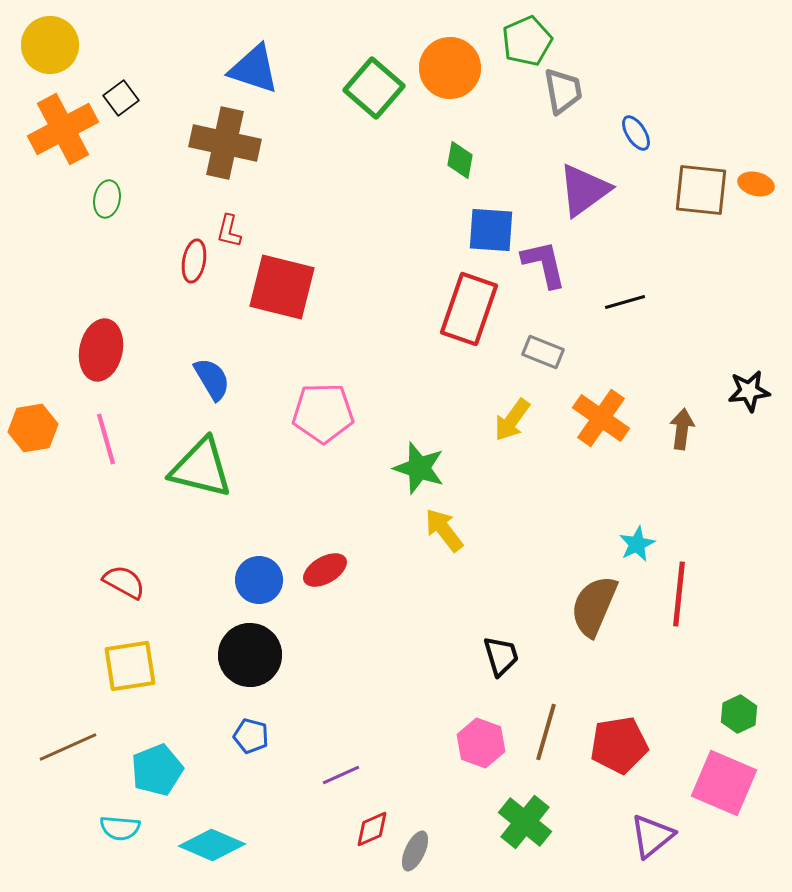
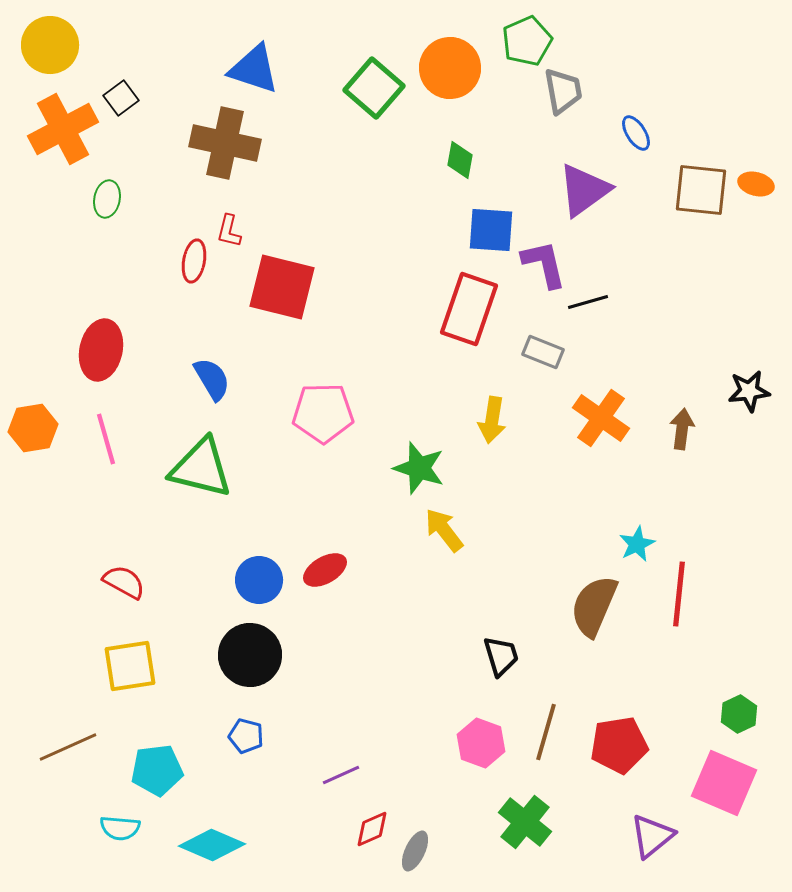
black line at (625, 302): moved 37 px left
yellow arrow at (512, 420): moved 20 px left; rotated 27 degrees counterclockwise
blue pentagon at (251, 736): moved 5 px left
cyan pentagon at (157, 770): rotated 15 degrees clockwise
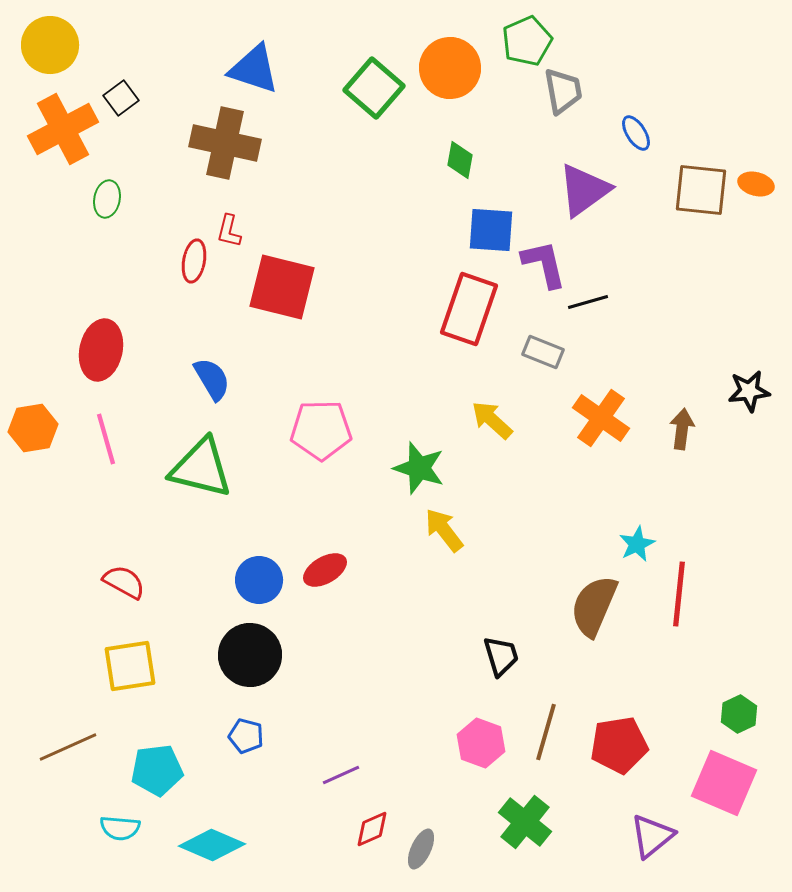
pink pentagon at (323, 413): moved 2 px left, 17 px down
yellow arrow at (492, 420): rotated 123 degrees clockwise
gray ellipse at (415, 851): moved 6 px right, 2 px up
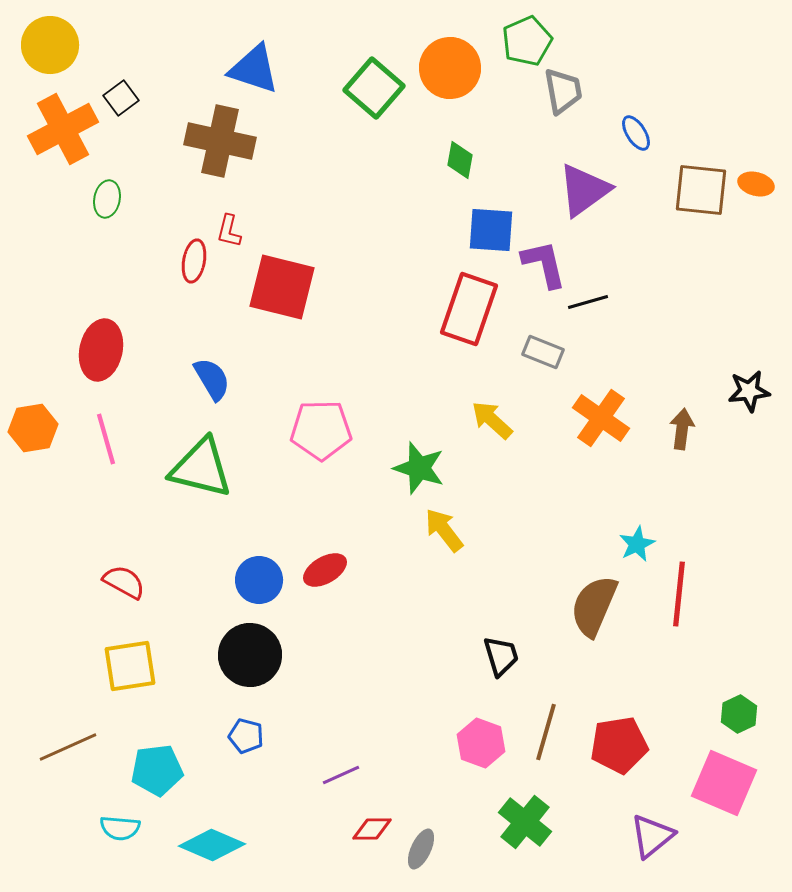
brown cross at (225, 143): moved 5 px left, 2 px up
red diamond at (372, 829): rotated 24 degrees clockwise
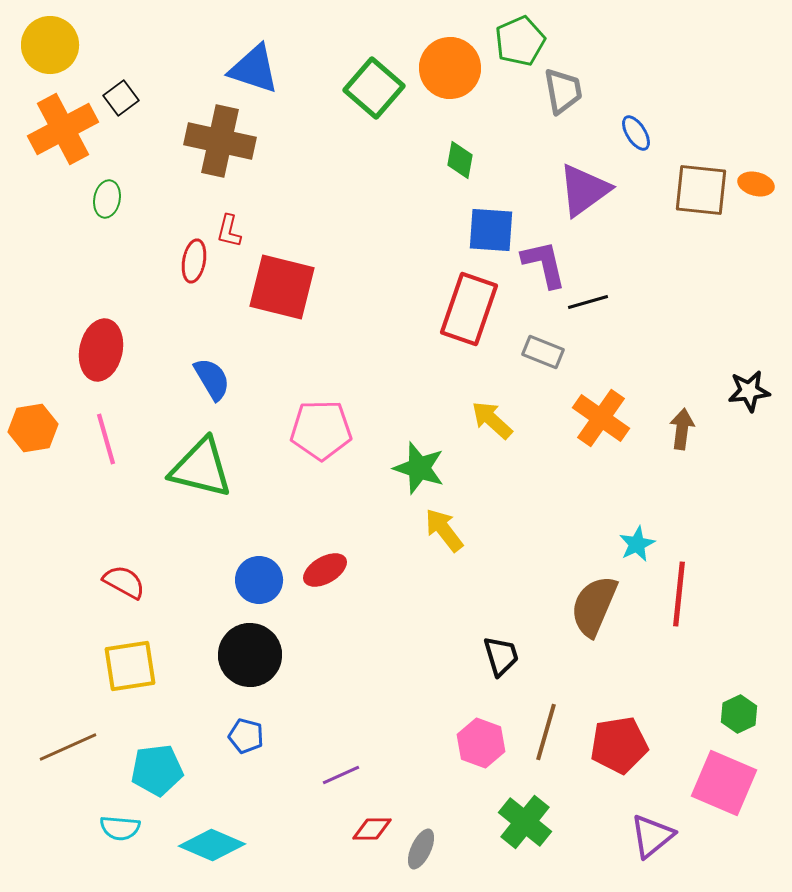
green pentagon at (527, 41): moved 7 px left
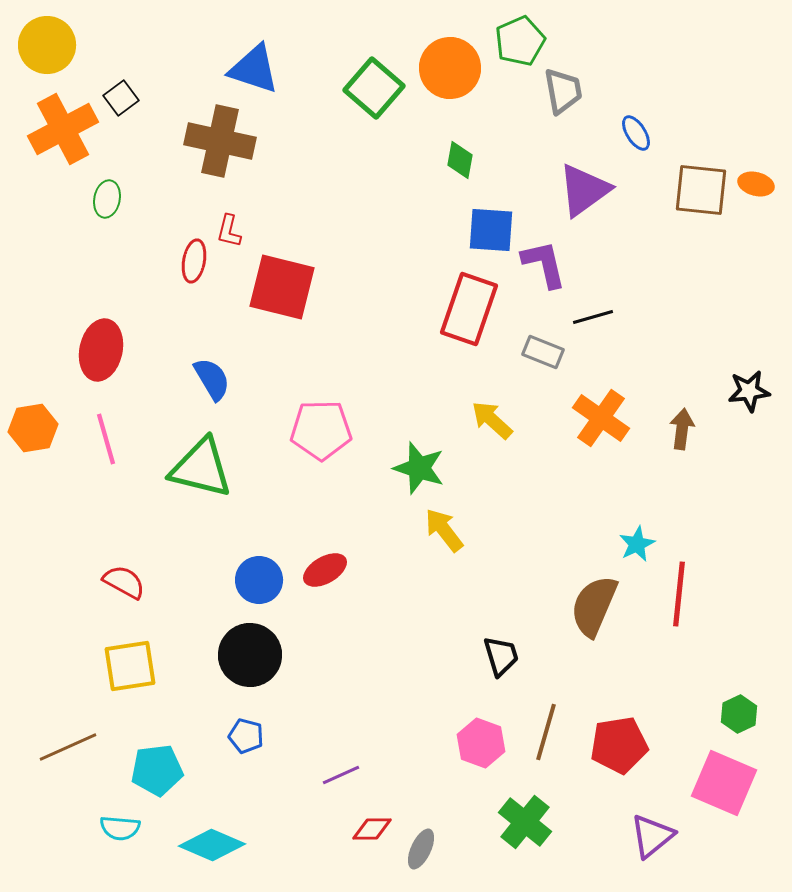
yellow circle at (50, 45): moved 3 px left
black line at (588, 302): moved 5 px right, 15 px down
